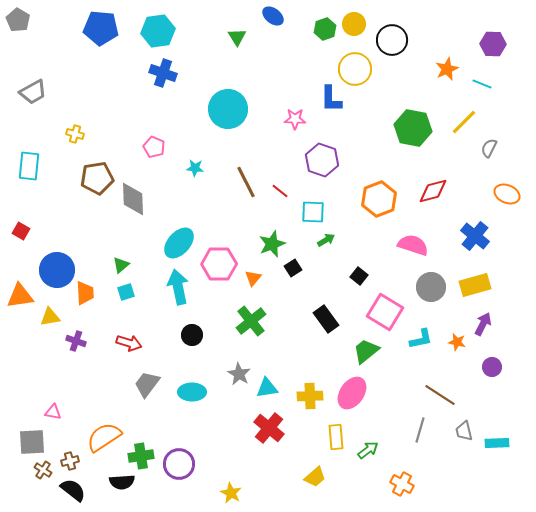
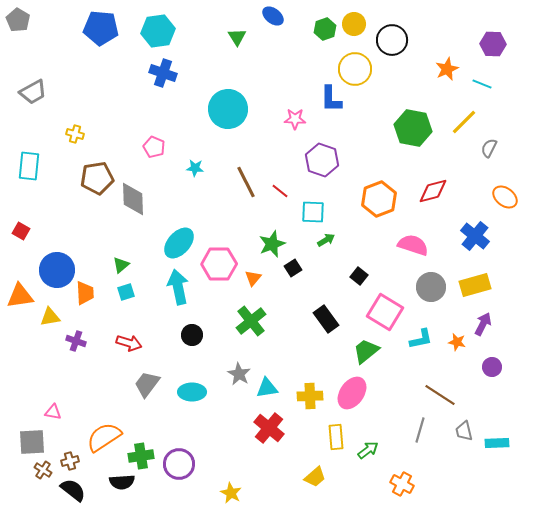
orange ellipse at (507, 194): moved 2 px left, 3 px down; rotated 15 degrees clockwise
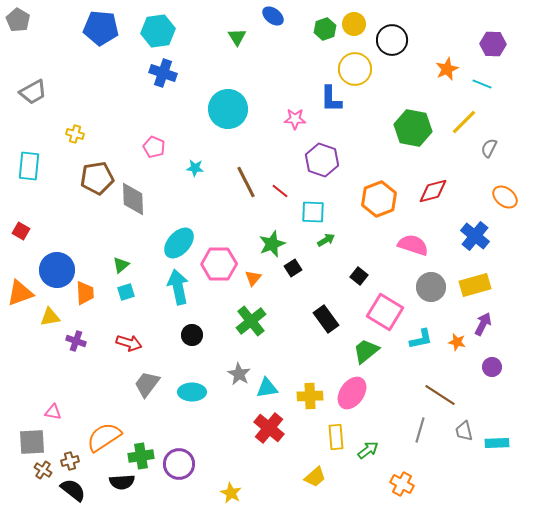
orange triangle at (20, 296): moved 3 px up; rotated 12 degrees counterclockwise
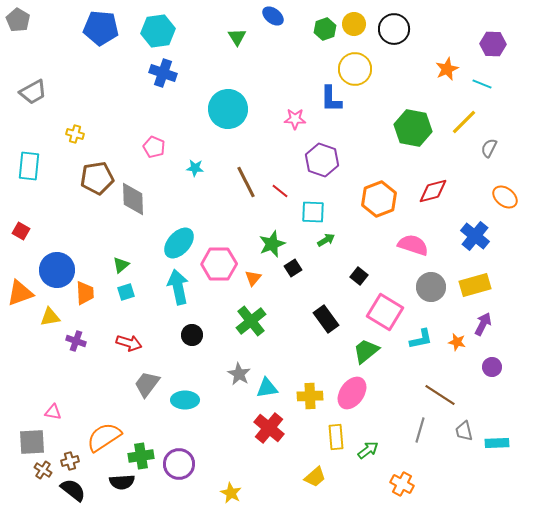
black circle at (392, 40): moved 2 px right, 11 px up
cyan ellipse at (192, 392): moved 7 px left, 8 px down
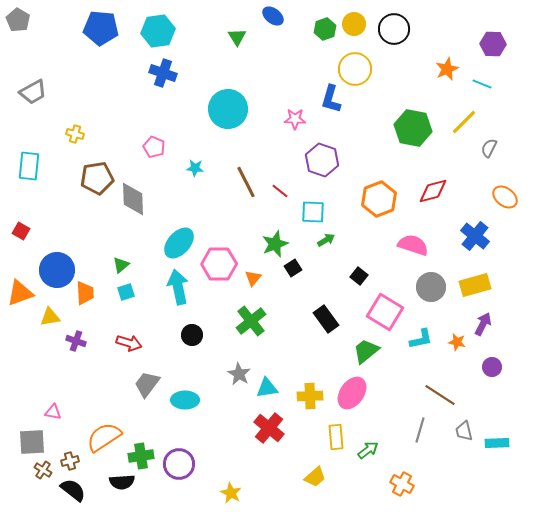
blue L-shape at (331, 99): rotated 16 degrees clockwise
green star at (272, 244): moved 3 px right
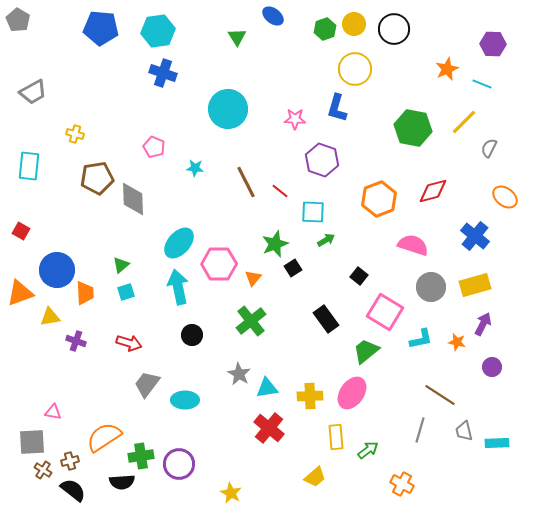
blue L-shape at (331, 99): moved 6 px right, 9 px down
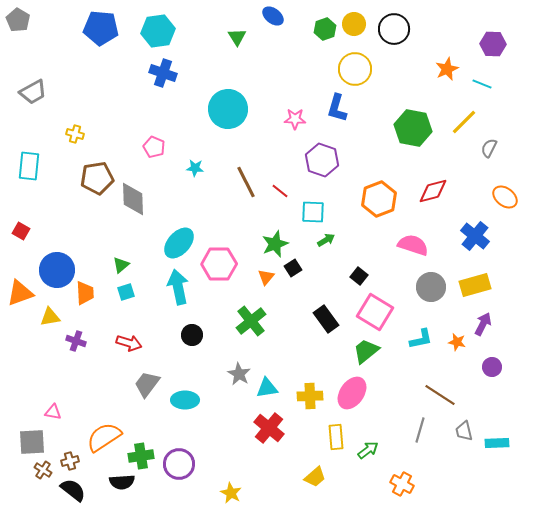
orange triangle at (253, 278): moved 13 px right, 1 px up
pink square at (385, 312): moved 10 px left
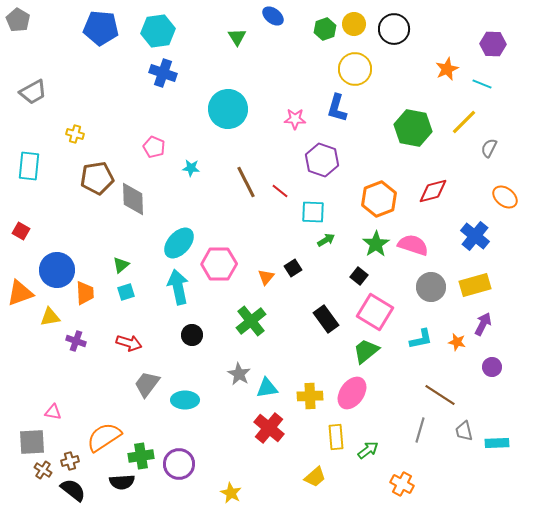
cyan star at (195, 168): moved 4 px left
green star at (275, 244): moved 101 px right; rotated 12 degrees counterclockwise
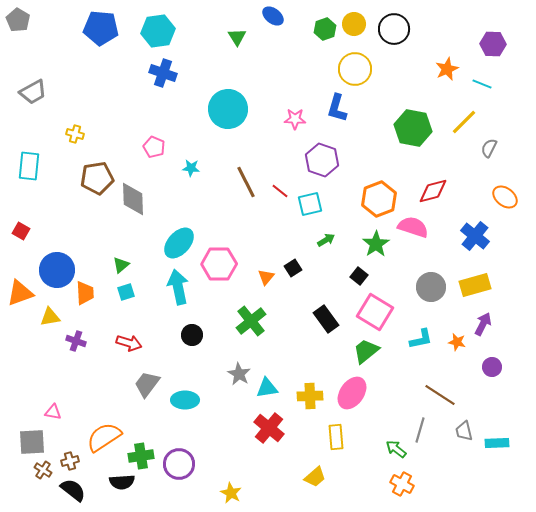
cyan square at (313, 212): moved 3 px left, 8 px up; rotated 15 degrees counterclockwise
pink semicircle at (413, 245): moved 18 px up
green arrow at (368, 450): moved 28 px right, 1 px up; rotated 105 degrees counterclockwise
